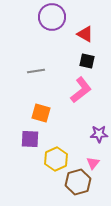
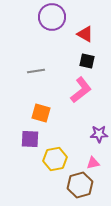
yellow hexagon: moved 1 px left; rotated 15 degrees clockwise
pink triangle: rotated 40 degrees clockwise
brown hexagon: moved 2 px right, 3 px down
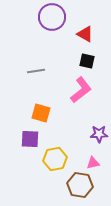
brown hexagon: rotated 25 degrees clockwise
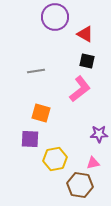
purple circle: moved 3 px right
pink L-shape: moved 1 px left, 1 px up
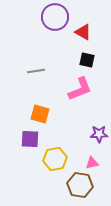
red triangle: moved 2 px left, 2 px up
black square: moved 1 px up
pink L-shape: rotated 16 degrees clockwise
orange square: moved 1 px left, 1 px down
pink triangle: moved 1 px left
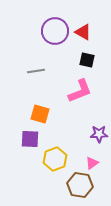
purple circle: moved 14 px down
pink L-shape: moved 2 px down
yellow hexagon: rotated 10 degrees counterclockwise
pink triangle: rotated 24 degrees counterclockwise
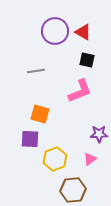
pink triangle: moved 2 px left, 4 px up
brown hexagon: moved 7 px left, 5 px down; rotated 15 degrees counterclockwise
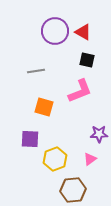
orange square: moved 4 px right, 7 px up
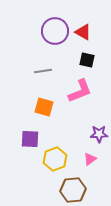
gray line: moved 7 px right
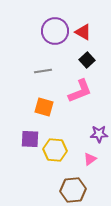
black square: rotated 35 degrees clockwise
yellow hexagon: moved 9 px up; rotated 25 degrees clockwise
